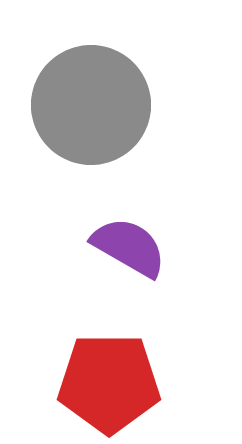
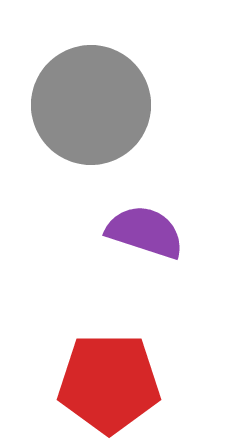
purple semicircle: moved 16 px right, 15 px up; rotated 12 degrees counterclockwise
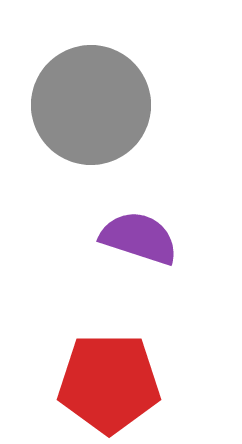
purple semicircle: moved 6 px left, 6 px down
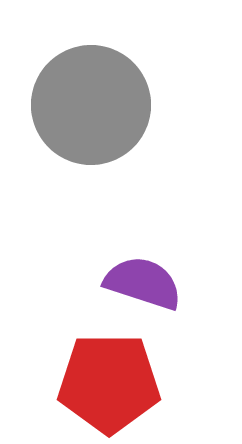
purple semicircle: moved 4 px right, 45 px down
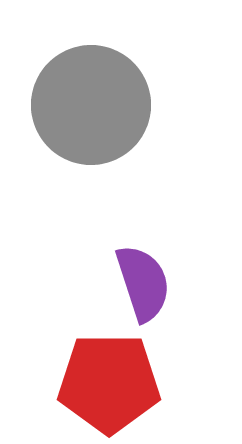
purple semicircle: rotated 54 degrees clockwise
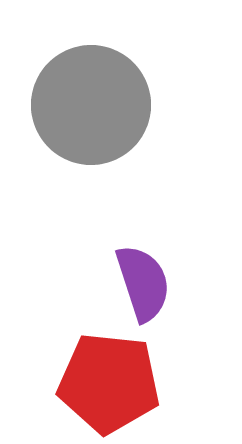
red pentagon: rotated 6 degrees clockwise
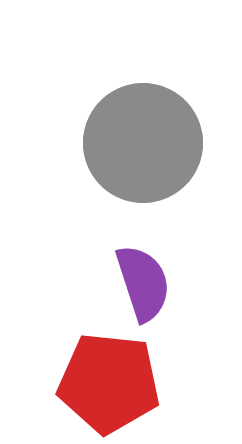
gray circle: moved 52 px right, 38 px down
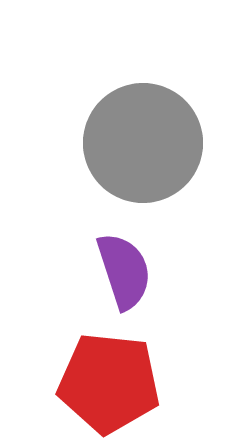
purple semicircle: moved 19 px left, 12 px up
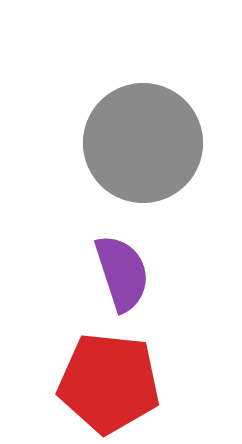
purple semicircle: moved 2 px left, 2 px down
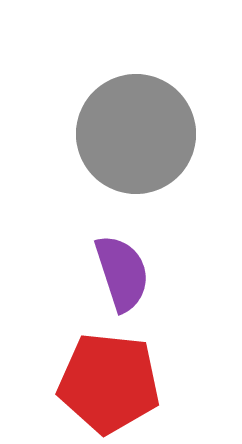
gray circle: moved 7 px left, 9 px up
